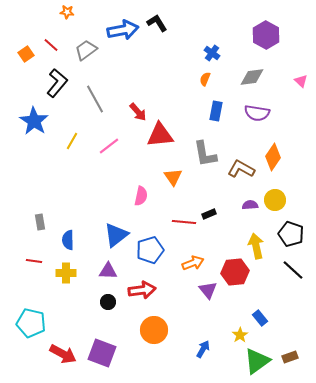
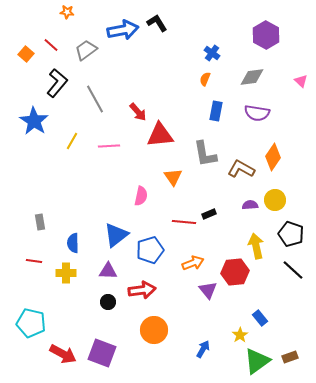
orange square at (26, 54): rotated 14 degrees counterclockwise
pink line at (109, 146): rotated 35 degrees clockwise
blue semicircle at (68, 240): moved 5 px right, 3 px down
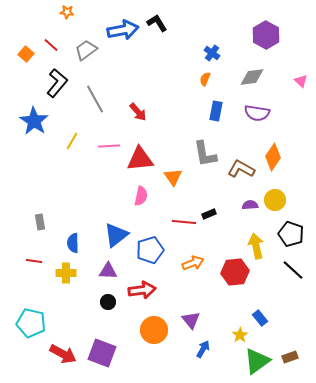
red triangle at (160, 135): moved 20 px left, 24 px down
purple triangle at (208, 290): moved 17 px left, 30 px down
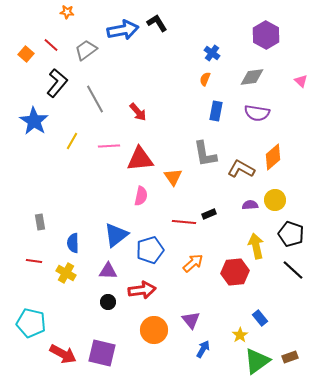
orange diamond at (273, 157): rotated 16 degrees clockwise
orange arrow at (193, 263): rotated 20 degrees counterclockwise
yellow cross at (66, 273): rotated 30 degrees clockwise
purple square at (102, 353): rotated 8 degrees counterclockwise
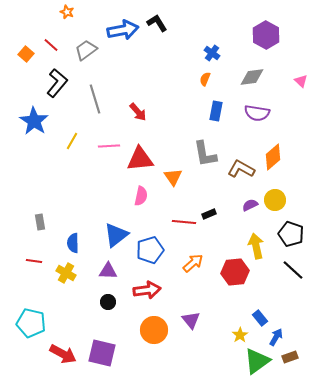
orange star at (67, 12): rotated 16 degrees clockwise
gray line at (95, 99): rotated 12 degrees clockwise
purple semicircle at (250, 205): rotated 21 degrees counterclockwise
red arrow at (142, 290): moved 5 px right
blue arrow at (203, 349): moved 73 px right, 12 px up
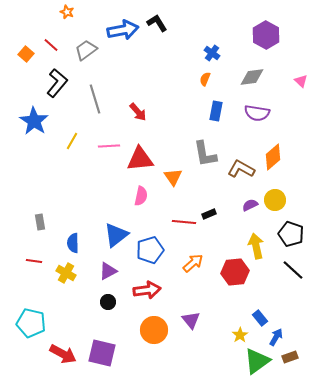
purple triangle at (108, 271): rotated 30 degrees counterclockwise
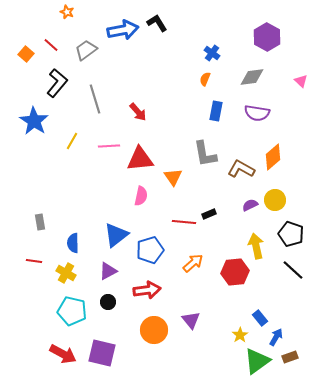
purple hexagon at (266, 35): moved 1 px right, 2 px down
cyan pentagon at (31, 323): moved 41 px right, 12 px up
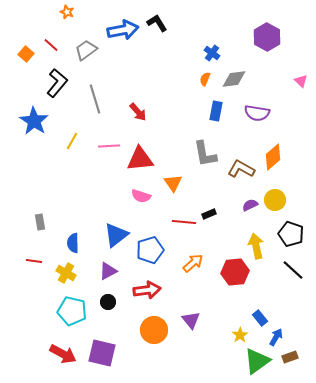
gray diamond at (252, 77): moved 18 px left, 2 px down
orange triangle at (173, 177): moved 6 px down
pink semicircle at (141, 196): rotated 96 degrees clockwise
